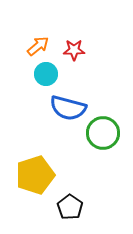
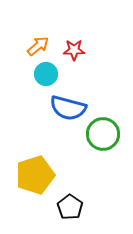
green circle: moved 1 px down
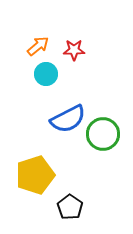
blue semicircle: moved 11 px down; rotated 42 degrees counterclockwise
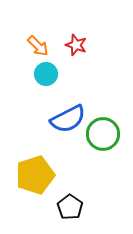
orange arrow: rotated 85 degrees clockwise
red star: moved 2 px right, 5 px up; rotated 20 degrees clockwise
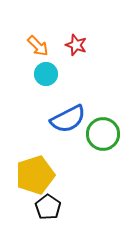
black pentagon: moved 22 px left
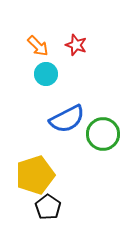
blue semicircle: moved 1 px left
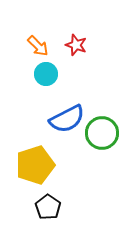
green circle: moved 1 px left, 1 px up
yellow pentagon: moved 10 px up
